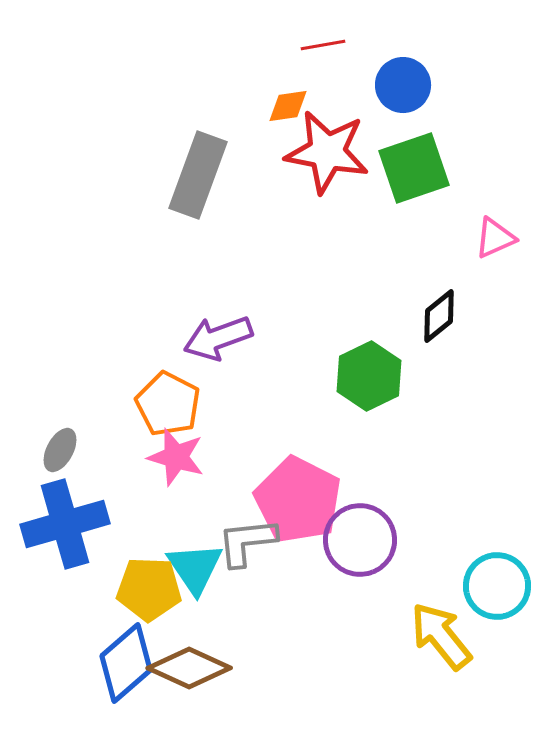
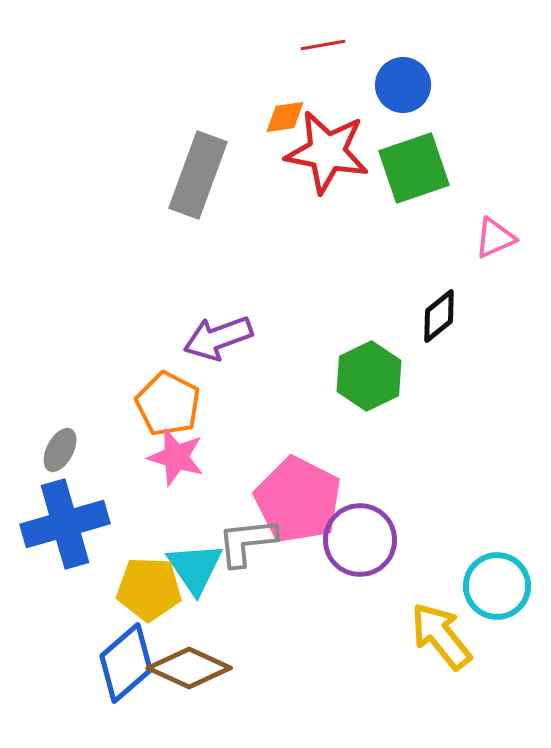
orange diamond: moved 3 px left, 11 px down
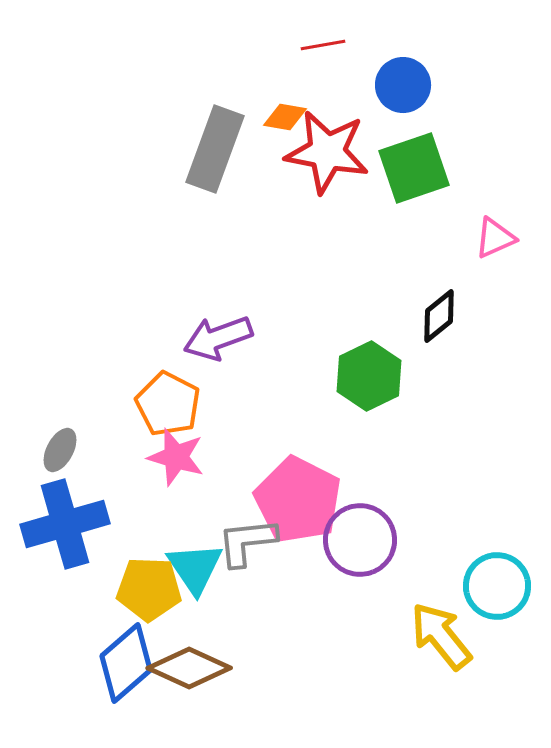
orange diamond: rotated 18 degrees clockwise
gray rectangle: moved 17 px right, 26 px up
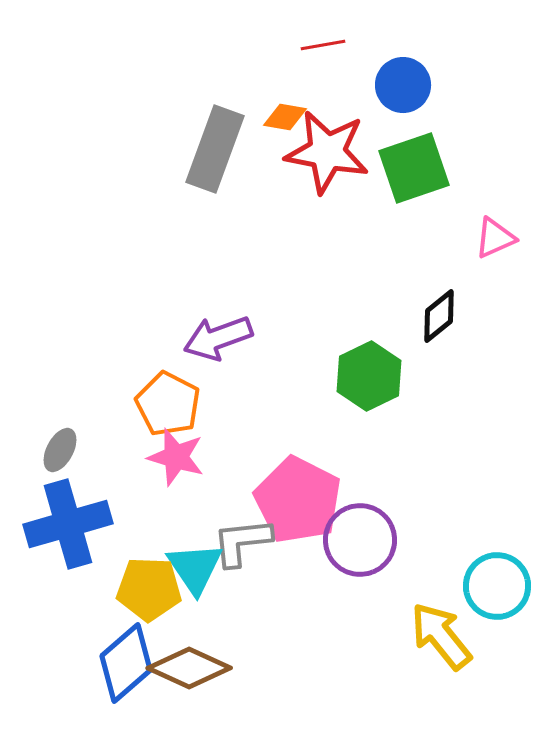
blue cross: moved 3 px right
gray L-shape: moved 5 px left
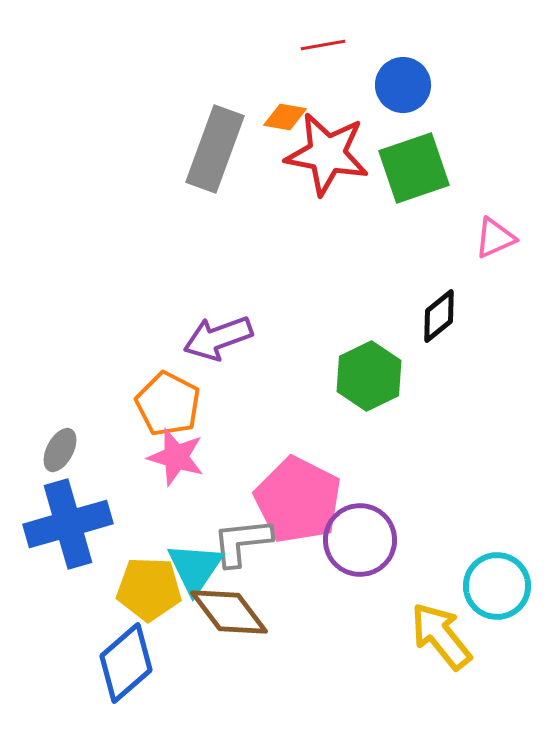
red star: moved 2 px down
cyan triangle: rotated 8 degrees clockwise
brown diamond: moved 40 px right, 56 px up; rotated 28 degrees clockwise
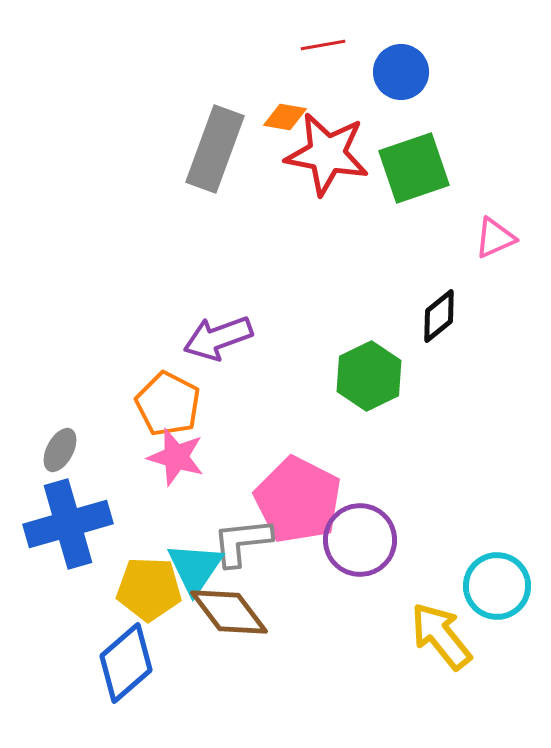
blue circle: moved 2 px left, 13 px up
